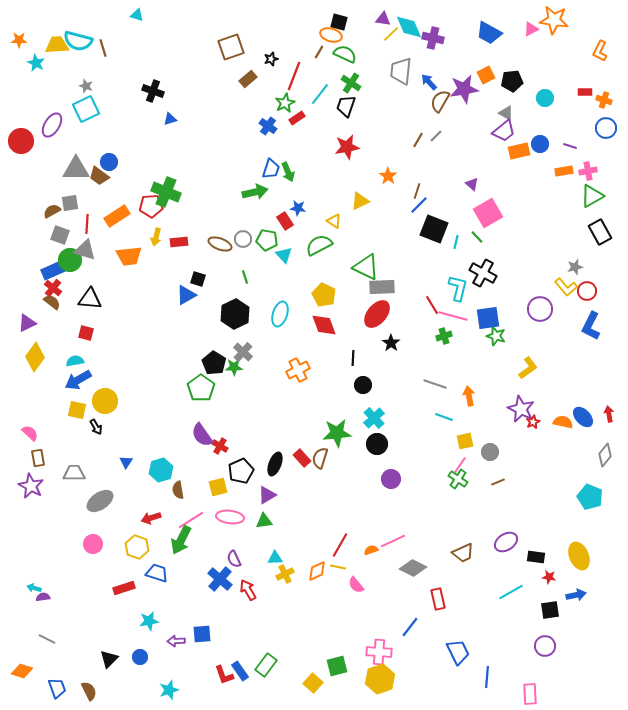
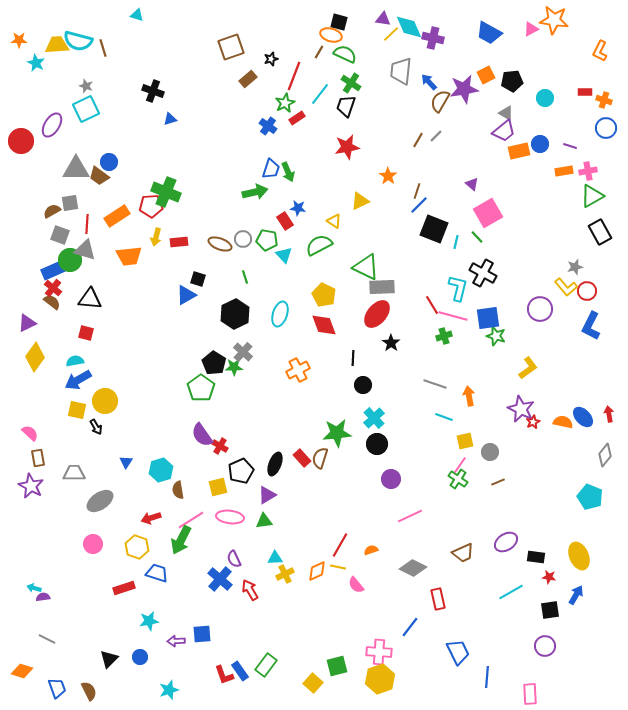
pink line at (393, 541): moved 17 px right, 25 px up
red arrow at (248, 590): moved 2 px right
blue arrow at (576, 595): rotated 48 degrees counterclockwise
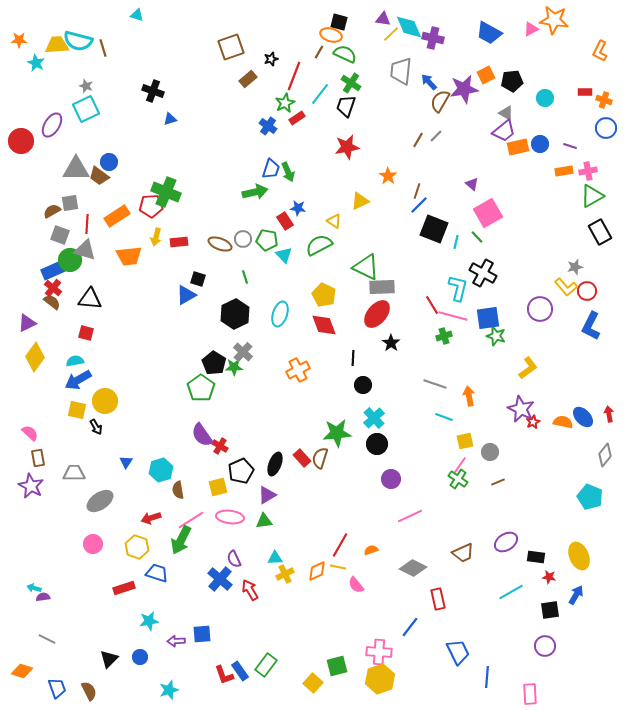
orange rectangle at (519, 151): moved 1 px left, 4 px up
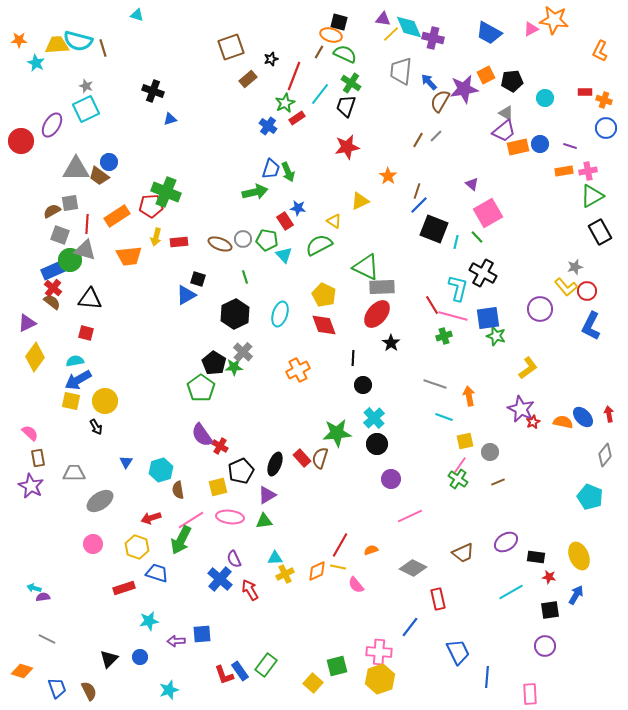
yellow square at (77, 410): moved 6 px left, 9 px up
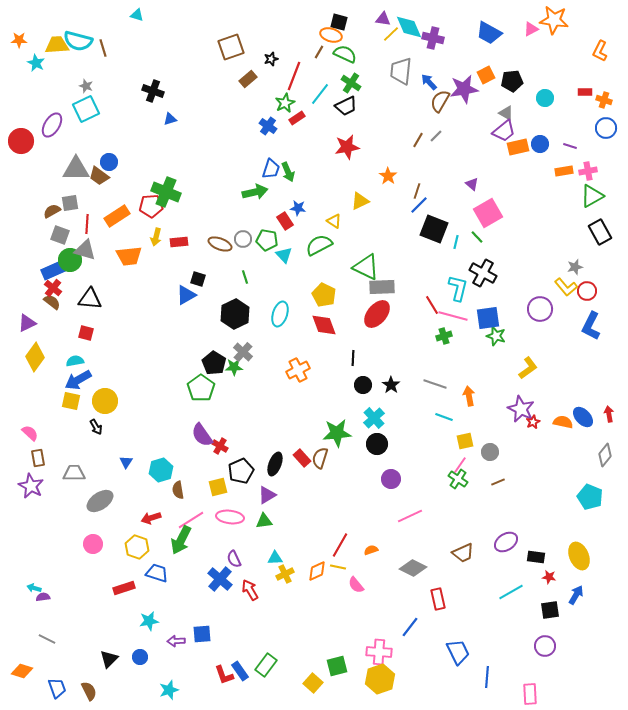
black trapezoid at (346, 106): rotated 135 degrees counterclockwise
black star at (391, 343): moved 42 px down
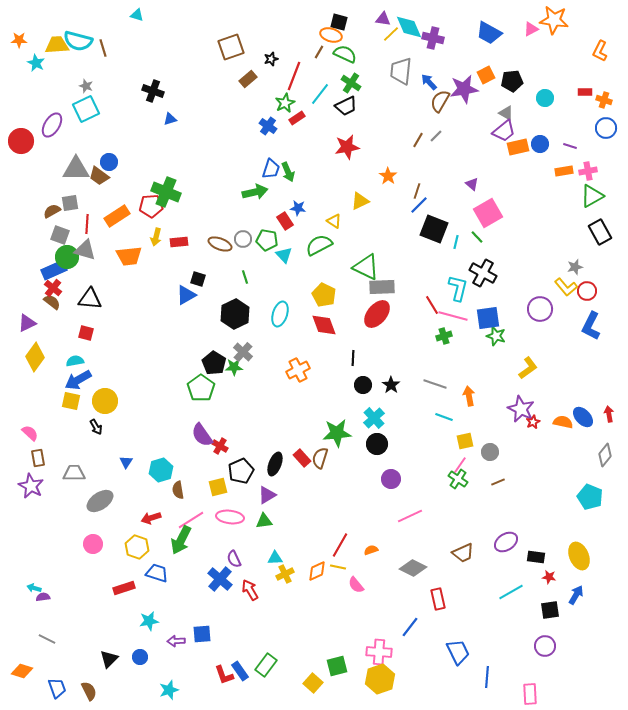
green circle at (70, 260): moved 3 px left, 3 px up
